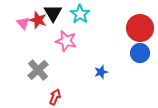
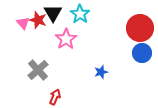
pink star: moved 2 px up; rotated 25 degrees clockwise
blue circle: moved 2 px right
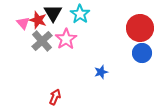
gray cross: moved 4 px right, 29 px up
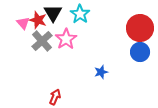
blue circle: moved 2 px left, 1 px up
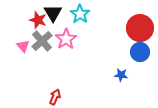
pink triangle: moved 23 px down
blue star: moved 20 px right, 3 px down; rotated 24 degrees clockwise
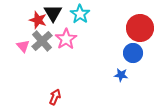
blue circle: moved 7 px left, 1 px down
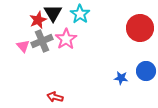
red star: rotated 30 degrees clockwise
gray cross: rotated 20 degrees clockwise
blue circle: moved 13 px right, 18 px down
blue star: moved 3 px down
red arrow: rotated 98 degrees counterclockwise
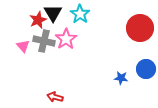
gray cross: moved 2 px right; rotated 35 degrees clockwise
blue circle: moved 2 px up
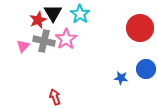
pink triangle: rotated 24 degrees clockwise
red arrow: rotated 56 degrees clockwise
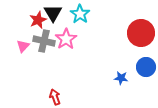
red circle: moved 1 px right, 5 px down
blue circle: moved 2 px up
